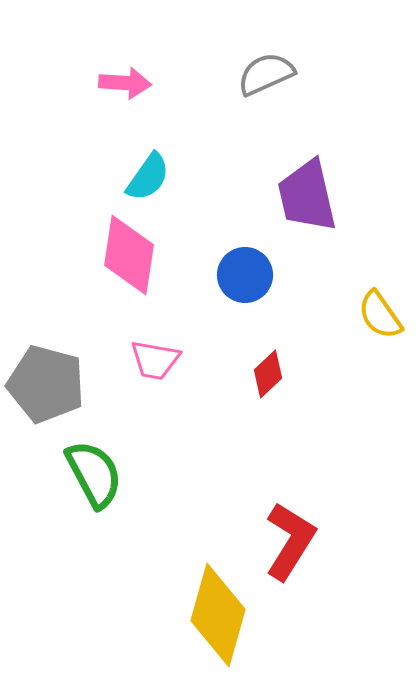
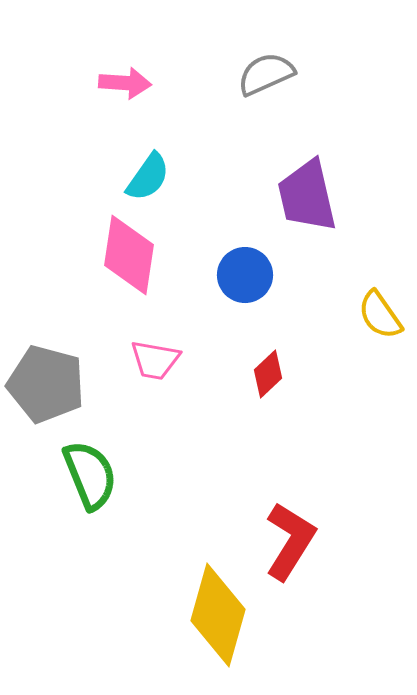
green semicircle: moved 4 px left, 1 px down; rotated 6 degrees clockwise
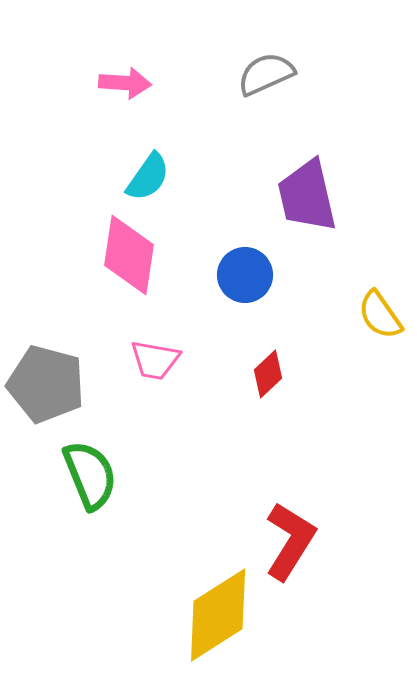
yellow diamond: rotated 42 degrees clockwise
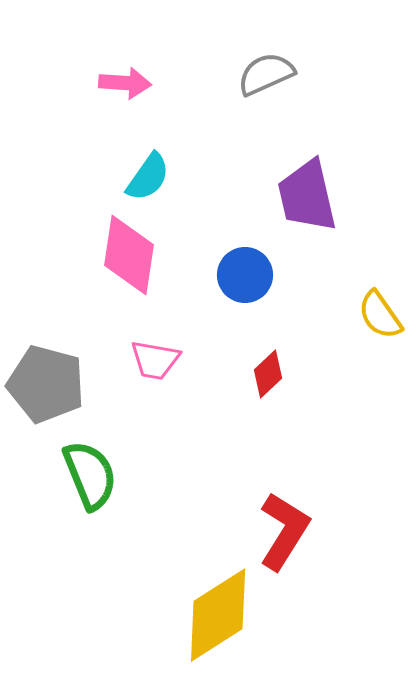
red L-shape: moved 6 px left, 10 px up
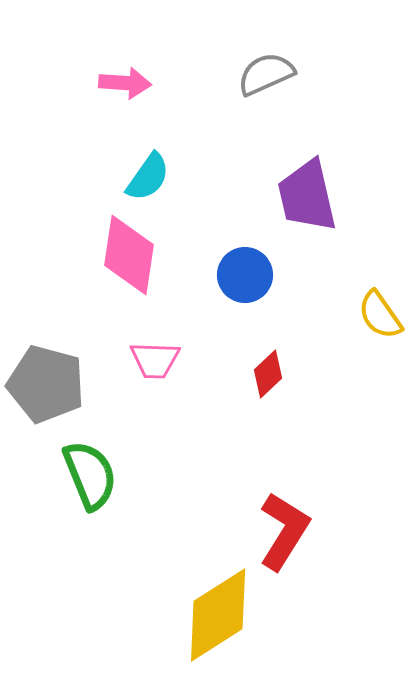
pink trapezoid: rotated 8 degrees counterclockwise
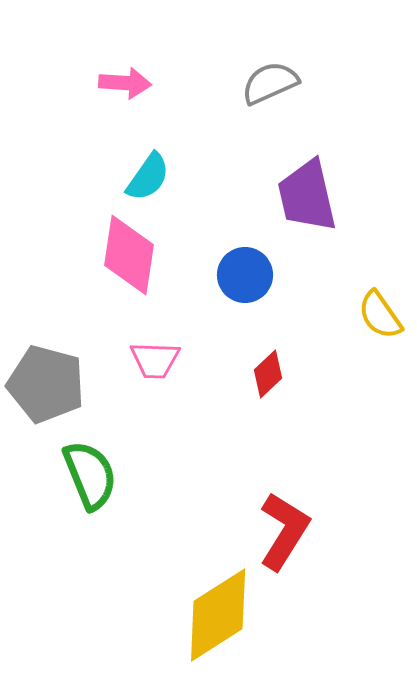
gray semicircle: moved 4 px right, 9 px down
